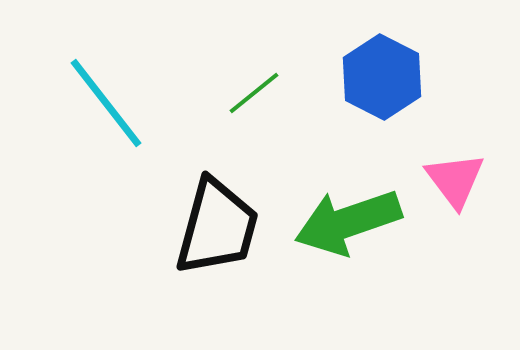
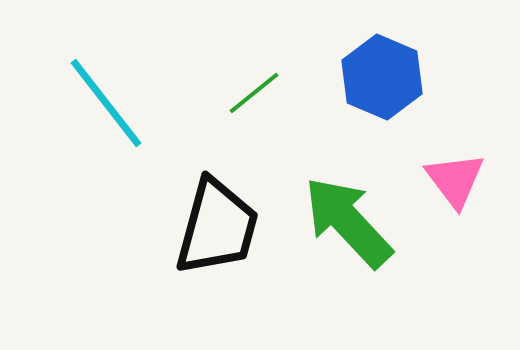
blue hexagon: rotated 4 degrees counterclockwise
green arrow: rotated 66 degrees clockwise
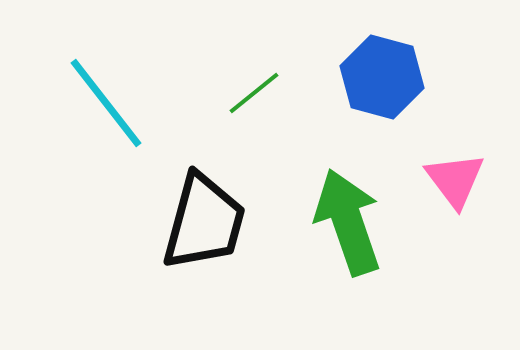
blue hexagon: rotated 8 degrees counterclockwise
green arrow: rotated 24 degrees clockwise
black trapezoid: moved 13 px left, 5 px up
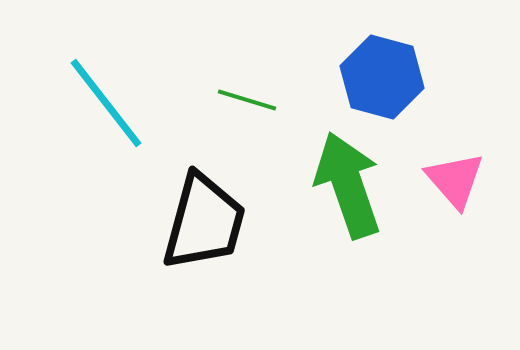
green line: moved 7 px left, 7 px down; rotated 56 degrees clockwise
pink triangle: rotated 4 degrees counterclockwise
green arrow: moved 37 px up
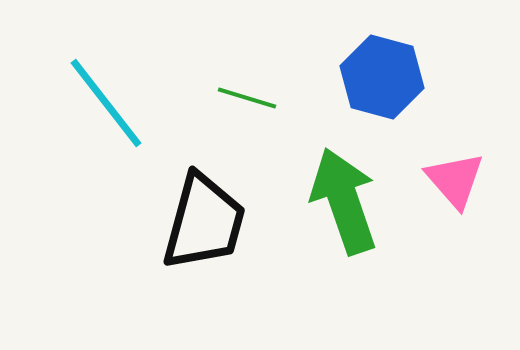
green line: moved 2 px up
green arrow: moved 4 px left, 16 px down
